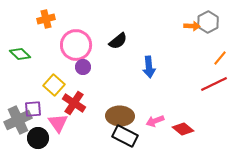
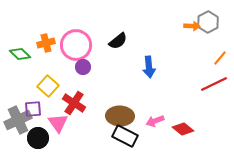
orange cross: moved 24 px down
yellow square: moved 6 px left, 1 px down
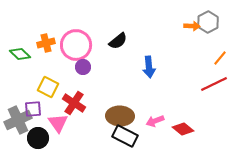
yellow square: moved 1 px down; rotated 15 degrees counterclockwise
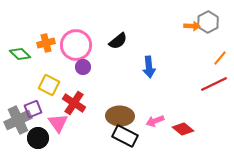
yellow square: moved 1 px right, 2 px up
purple square: rotated 18 degrees counterclockwise
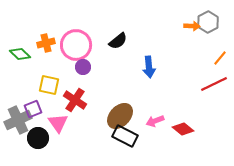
yellow square: rotated 15 degrees counterclockwise
red cross: moved 1 px right, 3 px up
brown ellipse: rotated 48 degrees counterclockwise
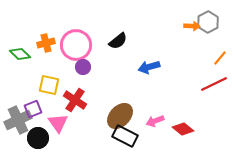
blue arrow: rotated 80 degrees clockwise
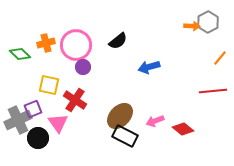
red line: moved 1 px left, 7 px down; rotated 20 degrees clockwise
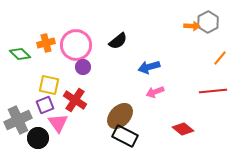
purple square: moved 12 px right, 4 px up
pink arrow: moved 29 px up
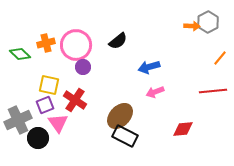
red diamond: rotated 45 degrees counterclockwise
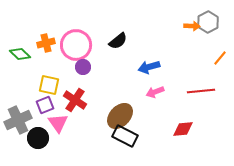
red line: moved 12 px left
